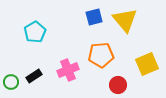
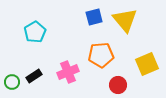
pink cross: moved 2 px down
green circle: moved 1 px right
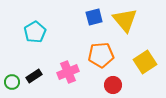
yellow square: moved 2 px left, 2 px up; rotated 10 degrees counterclockwise
red circle: moved 5 px left
